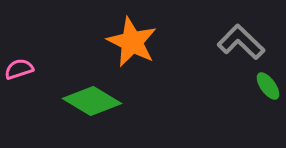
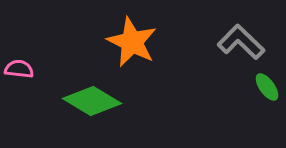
pink semicircle: rotated 24 degrees clockwise
green ellipse: moved 1 px left, 1 px down
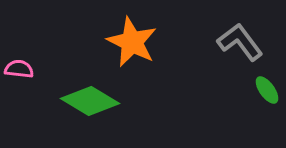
gray L-shape: moved 1 px left; rotated 9 degrees clockwise
green ellipse: moved 3 px down
green diamond: moved 2 px left
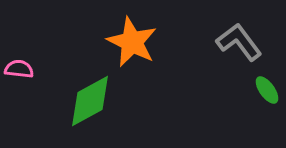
gray L-shape: moved 1 px left
green diamond: rotated 60 degrees counterclockwise
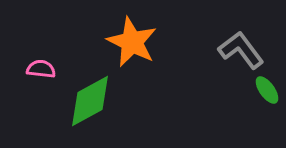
gray L-shape: moved 2 px right, 8 px down
pink semicircle: moved 22 px right
